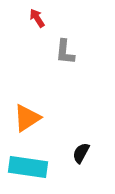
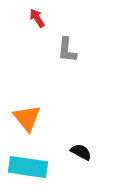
gray L-shape: moved 2 px right, 2 px up
orange triangle: rotated 36 degrees counterclockwise
black semicircle: moved 1 px up; rotated 90 degrees clockwise
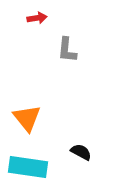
red arrow: rotated 114 degrees clockwise
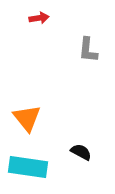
red arrow: moved 2 px right
gray L-shape: moved 21 px right
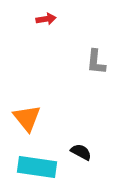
red arrow: moved 7 px right, 1 px down
gray L-shape: moved 8 px right, 12 px down
cyan rectangle: moved 9 px right
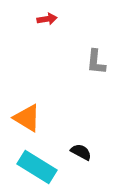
red arrow: moved 1 px right
orange triangle: rotated 20 degrees counterclockwise
cyan rectangle: rotated 24 degrees clockwise
